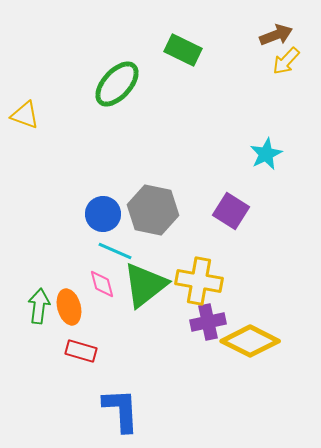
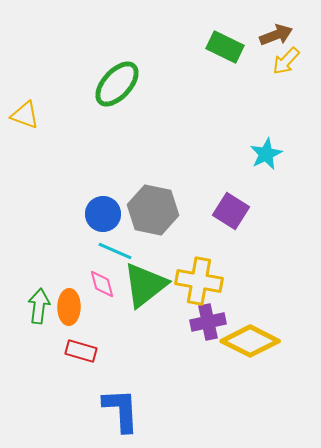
green rectangle: moved 42 px right, 3 px up
orange ellipse: rotated 16 degrees clockwise
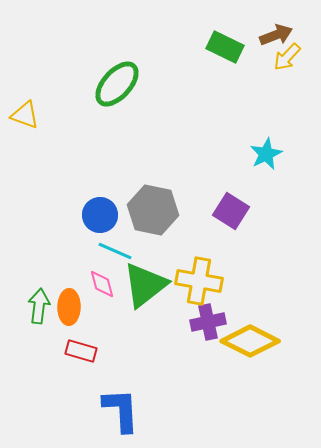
yellow arrow: moved 1 px right, 4 px up
blue circle: moved 3 px left, 1 px down
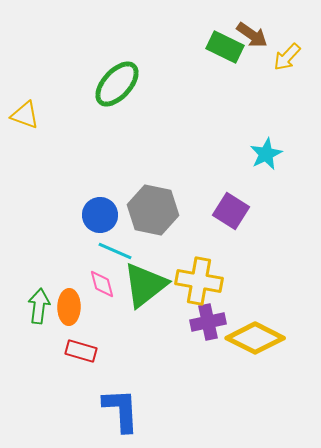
brown arrow: moved 24 px left; rotated 56 degrees clockwise
yellow diamond: moved 5 px right, 3 px up
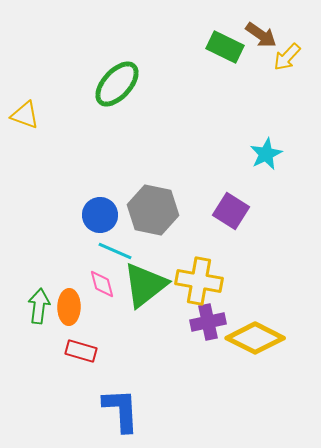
brown arrow: moved 9 px right
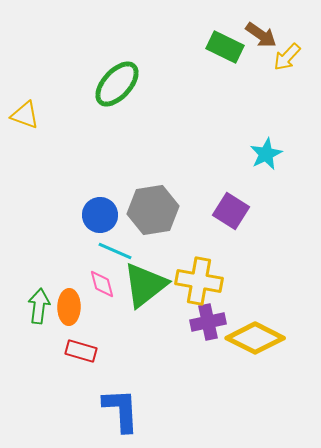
gray hexagon: rotated 21 degrees counterclockwise
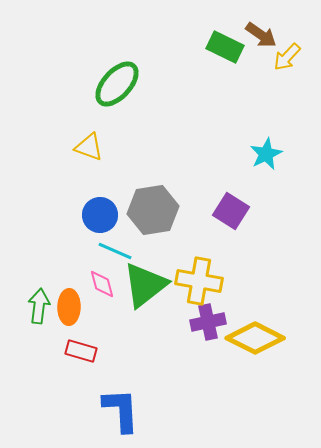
yellow triangle: moved 64 px right, 32 px down
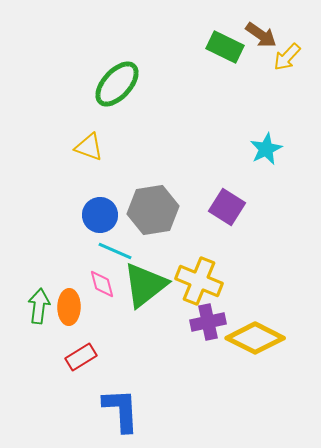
cyan star: moved 5 px up
purple square: moved 4 px left, 4 px up
yellow cross: rotated 12 degrees clockwise
red rectangle: moved 6 px down; rotated 48 degrees counterclockwise
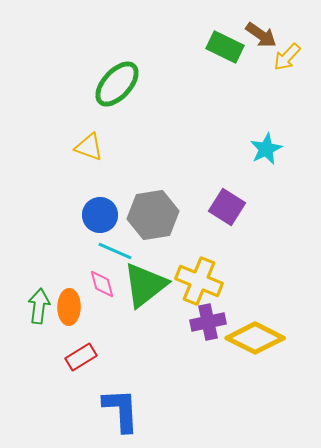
gray hexagon: moved 5 px down
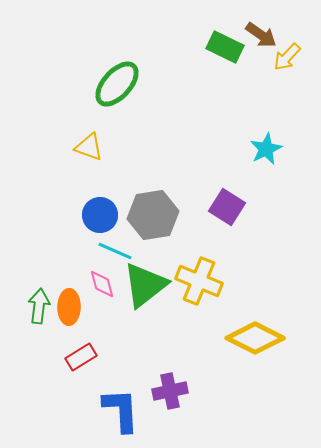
purple cross: moved 38 px left, 69 px down
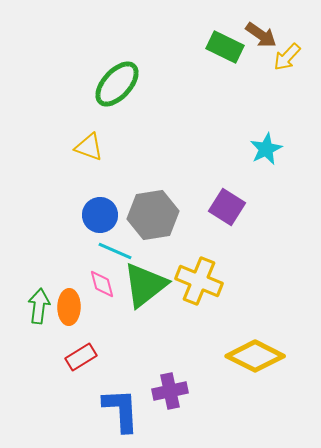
yellow diamond: moved 18 px down
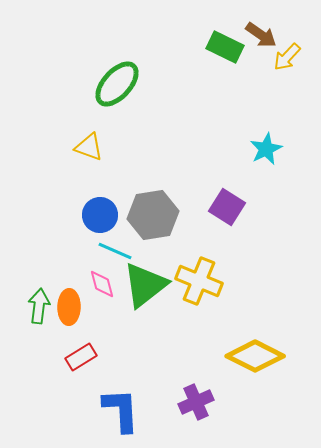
purple cross: moved 26 px right, 11 px down; rotated 12 degrees counterclockwise
